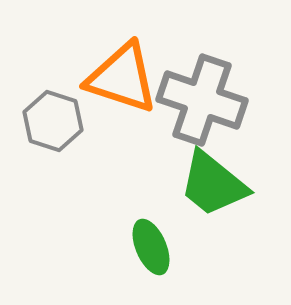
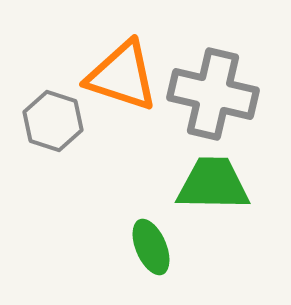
orange triangle: moved 2 px up
gray cross: moved 11 px right, 6 px up; rotated 6 degrees counterclockwise
green trapezoid: rotated 142 degrees clockwise
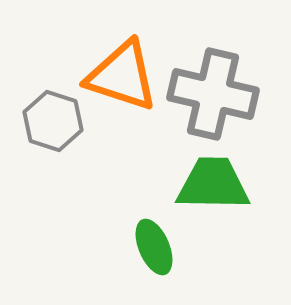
green ellipse: moved 3 px right
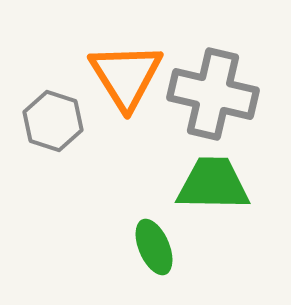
orange triangle: moved 4 px right; rotated 40 degrees clockwise
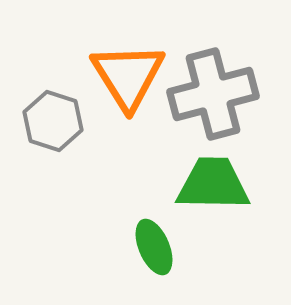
orange triangle: moved 2 px right
gray cross: rotated 28 degrees counterclockwise
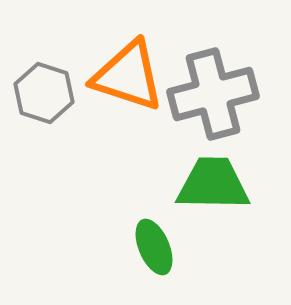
orange triangle: rotated 40 degrees counterclockwise
gray hexagon: moved 9 px left, 28 px up
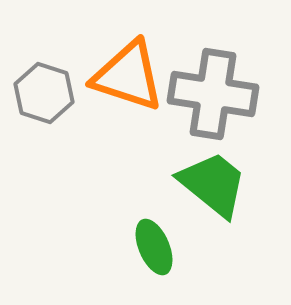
gray cross: rotated 24 degrees clockwise
green trapezoid: rotated 38 degrees clockwise
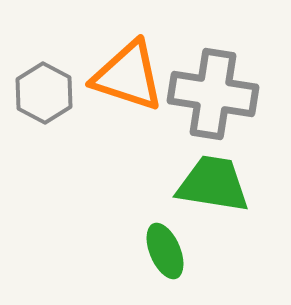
gray hexagon: rotated 10 degrees clockwise
green trapezoid: rotated 30 degrees counterclockwise
green ellipse: moved 11 px right, 4 px down
